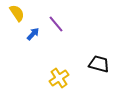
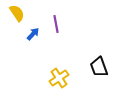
purple line: rotated 30 degrees clockwise
black trapezoid: moved 3 px down; rotated 125 degrees counterclockwise
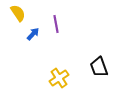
yellow semicircle: moved 1 px right
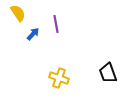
black trapezoid: moved 9 px right, 6 px down
yellow cross: rotated 36 degrees counterclockwise
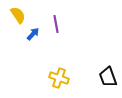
yellow semicircle: moved 2 px down
black trapezoid: moved 4 px down
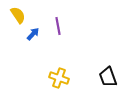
purple line: moved 2 px right, 2 px down
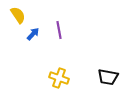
purple line: moved 1 px right, 4 px down
black trapezoid: rotated 60 degrees counterclockwise
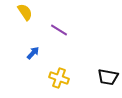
yellow semicircle: moved 7 px right, 3 px up
purple line: rotated 48 degrees counterclockwise
blue arrow: moved 19 px down
